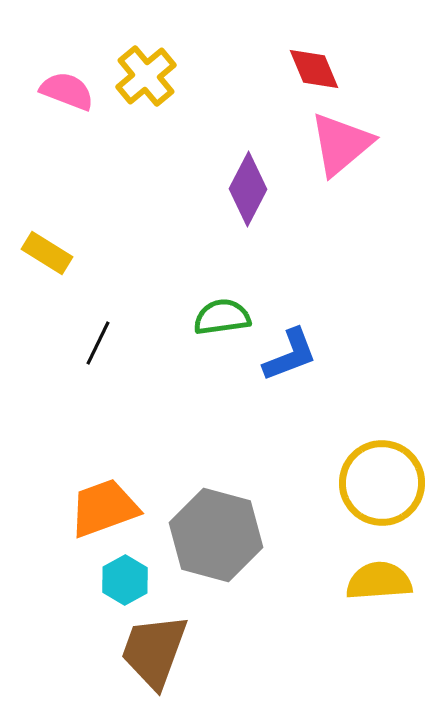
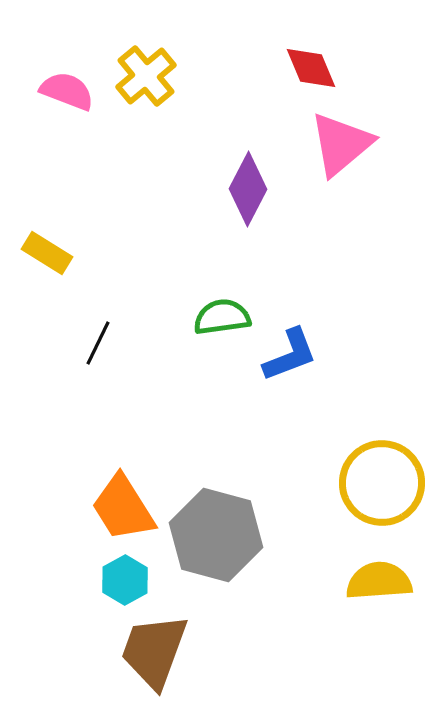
red diamond: moved 3 px left, 1 px up
orange trapezoid: moved 19 px right; rotated 102 degrees counterclockwise
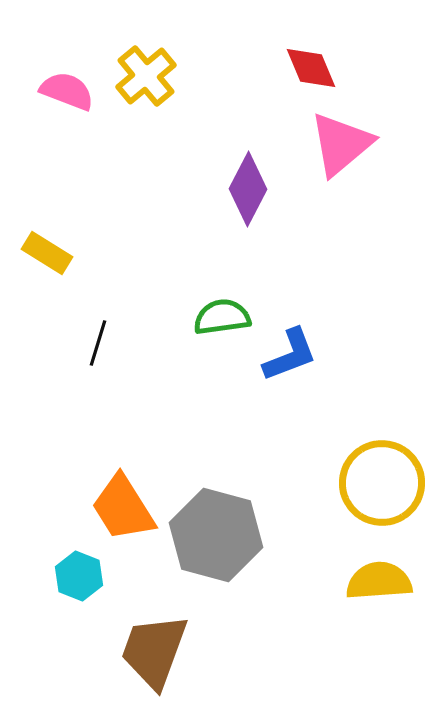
black line: rotated 9 degrees counterclockwise
cyan hexagon: moved 46 px left, 4 px up; rotated 9 degrees counterclockwise
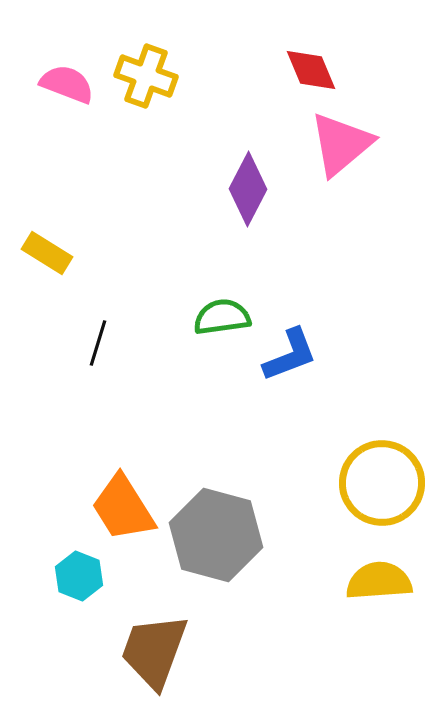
red diamond: moved 2 px down
yellow cross: rotated 30 degrees counterclockwise
pink semicircle: moved 7 px up
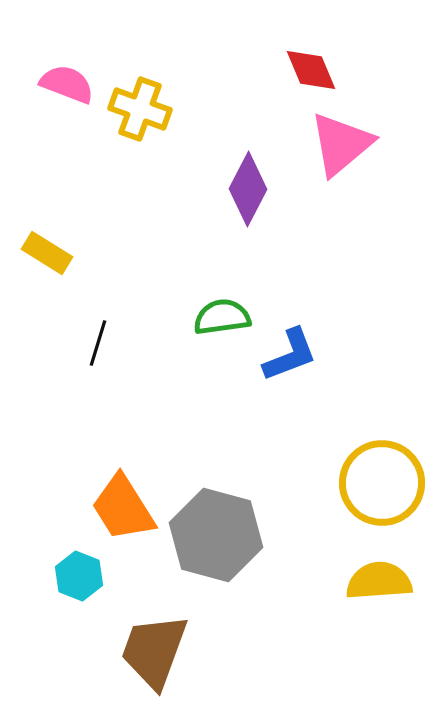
yellow cross: moved 6 px left, 33 px down
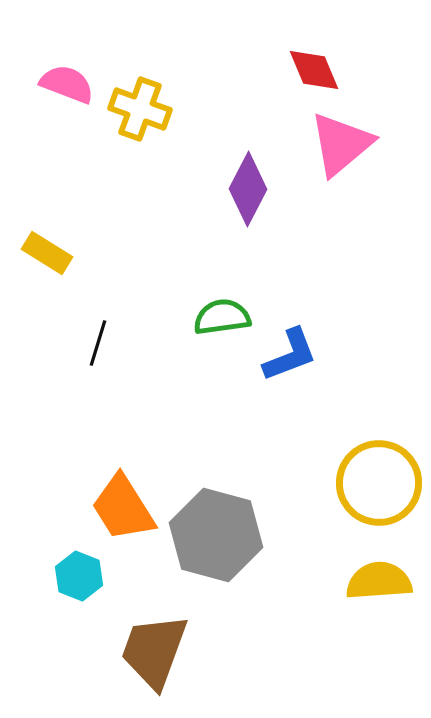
red diamond: moved 3 px right
yellow circle: moved 3 px left
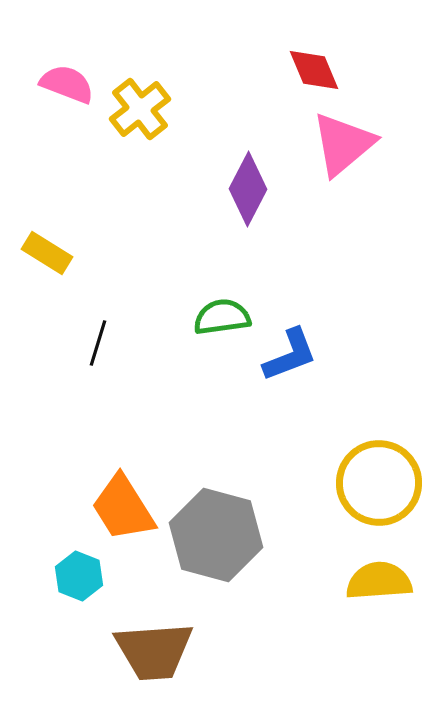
yellow cross: rotated 32 degrees clockwise
pink triangle: moved 2 px right
brown trapezoid: rotated 114 degrees counterclockwise
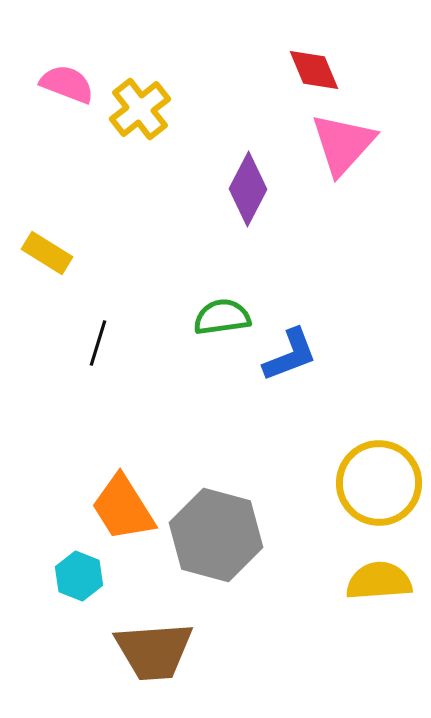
pink triangle: rotated 8 degrees counterclockwise
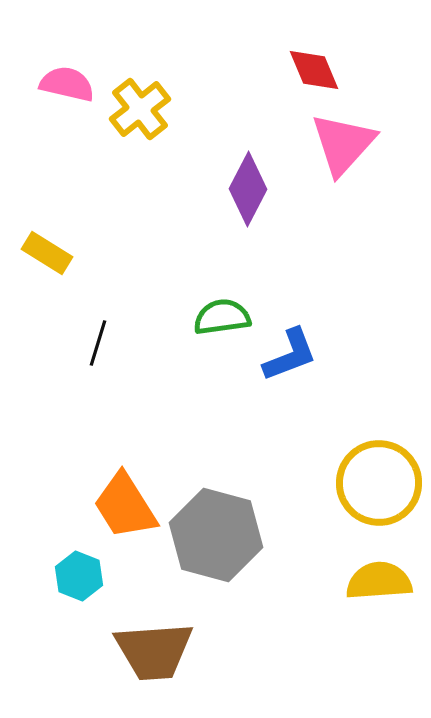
pink semicircle: rotated 8 degrees counterclockwise
orange trapezoid: moved 2 px right, 2 px up
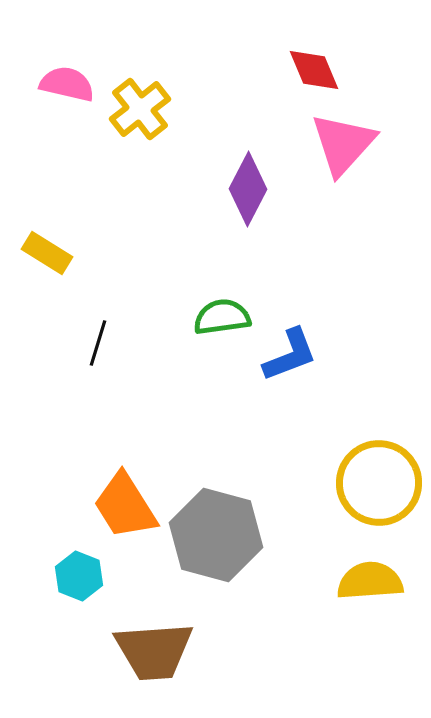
yellow semicircle: moved 9 px left
